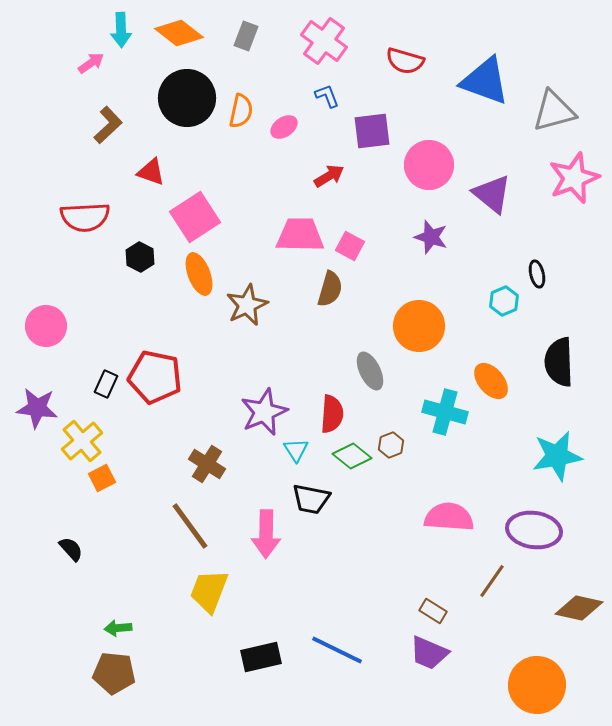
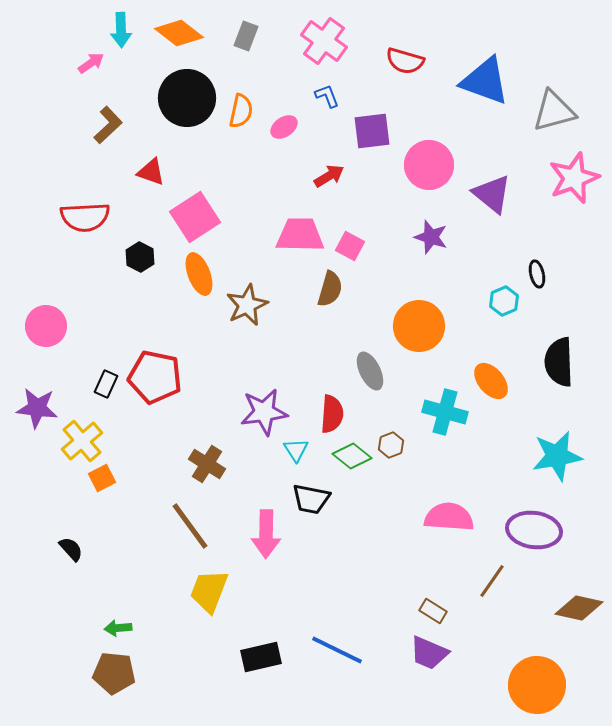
purple star at (264, 412): rotated 15 degrees clockwise
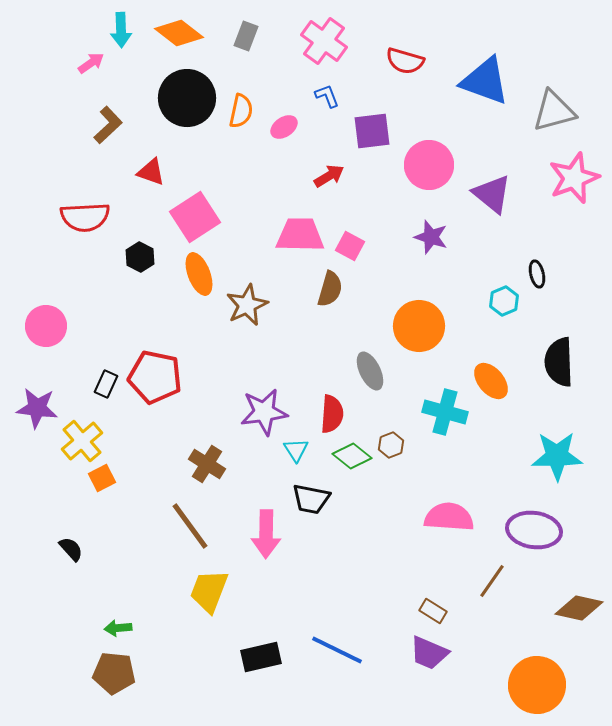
cyan star at (557, 456): rotated 9 degrees clockwise
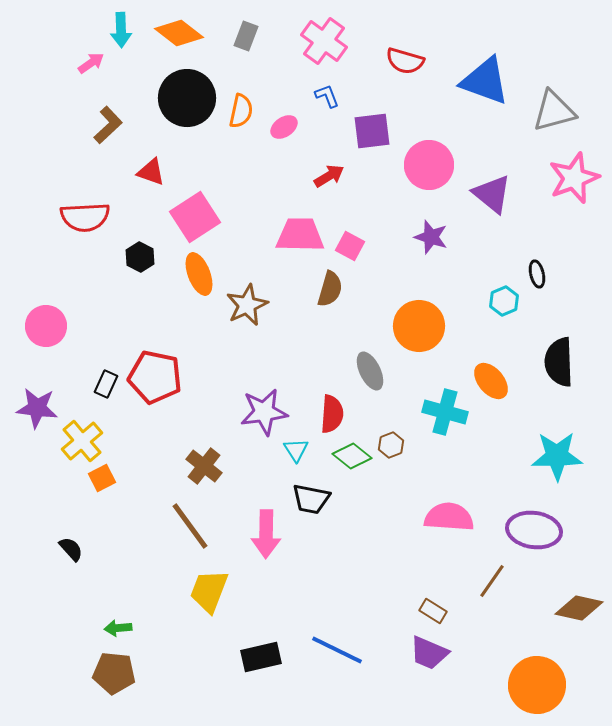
brown cross at (207, 464): moved 3 px left, 2 px down; rotated 6 degrees clockwise
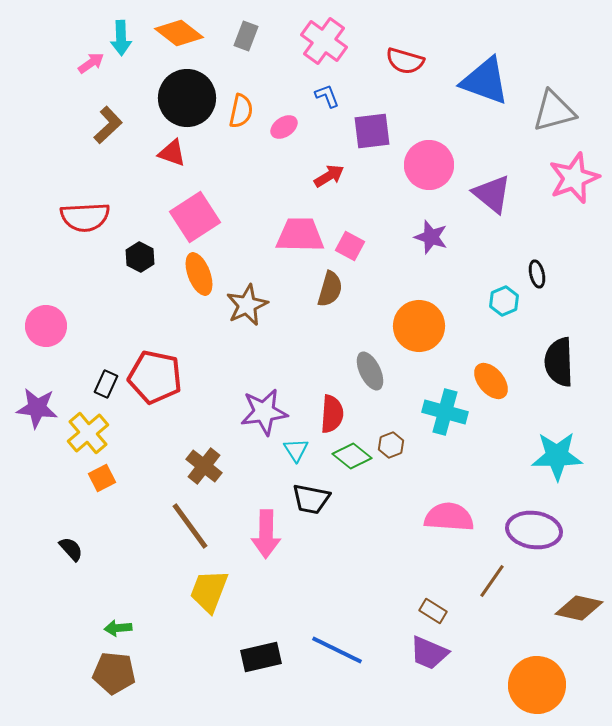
cyan arrow at (121, 30): moved 8 px down
red triangle at (151, 172): moved 21 px right, 19 px up
yellow cross at (82, 441): moved 6 px right, 8 px up
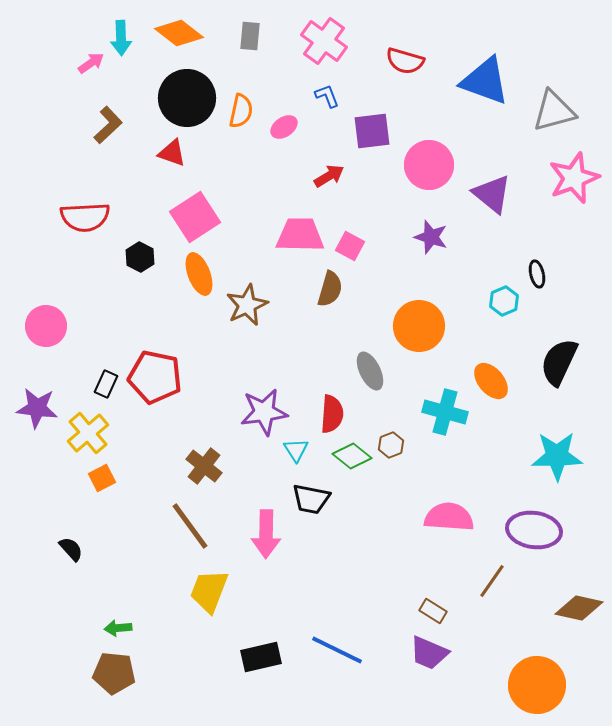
gray rectangle at (246, 36): moved 4 px right; rotated 16 degrees counterclockwise
black semicircle at (559, 362): rotated 27 degrees clockwise
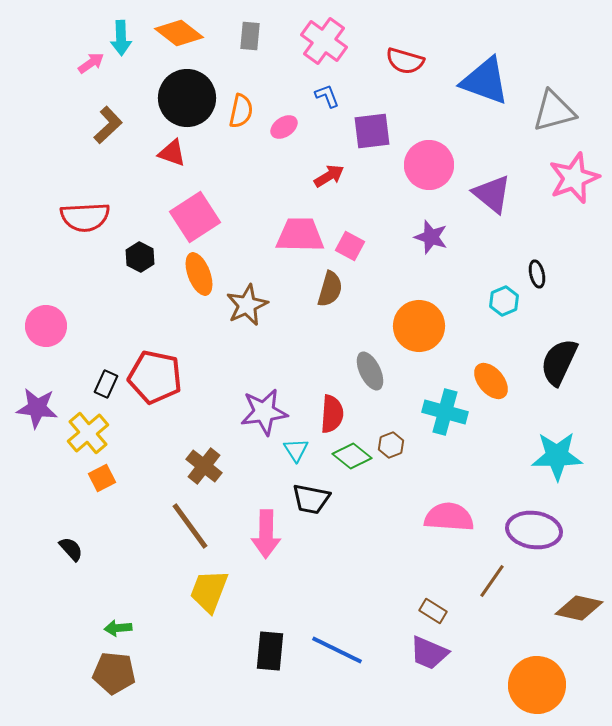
black rectangle at (261, 657): moved 9 px right, 6 px up; rotated 72 degrees counterclockwise
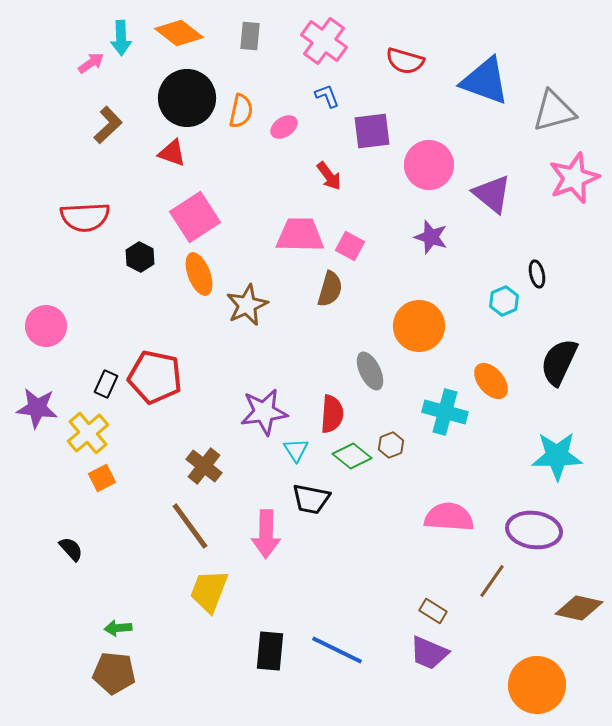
red arrow at (329, 176): rotated 84 degrees clockwise
